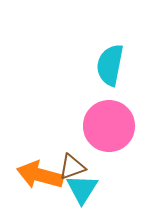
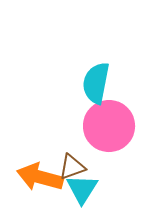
cyan semicircle: moved 14 px left, 18 px down
orange arrow: moved 2 px down
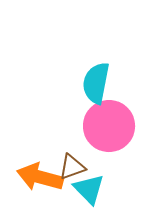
cyan triangle: moved 7 px right; rotated 16 degrees counterclockwise
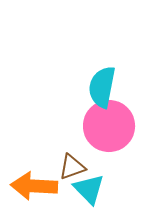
cyan semicircle: moved 6 px right, 4 px down
orange arrow: moved 6 px left, 9 px down; rotated 12 degrees counterclockwise
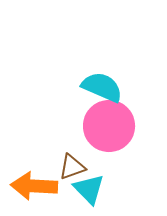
cyan semicircle: rotated 102 degrees clockwise
